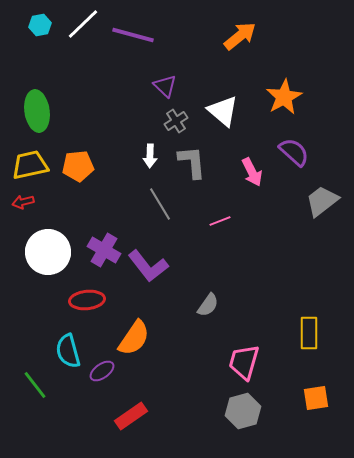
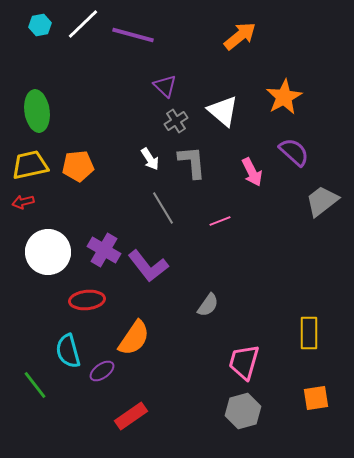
white arrow: moved 3 px down; rotated 35 degrees counterclockwise
gray line: moved 3 px right, 4 px down
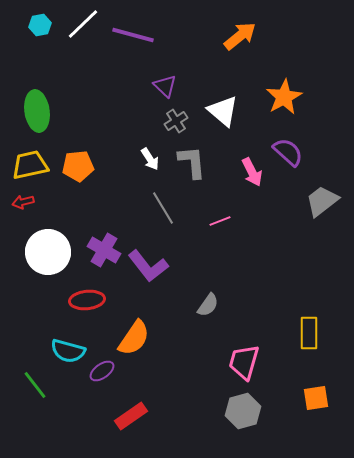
purple semicircle: moved 6 px left
cyan semicircle: rotated 60 degrees counterclockwise
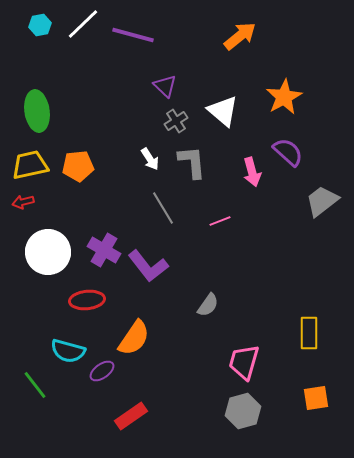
pink arrow: rotated 12 degrees clockwise
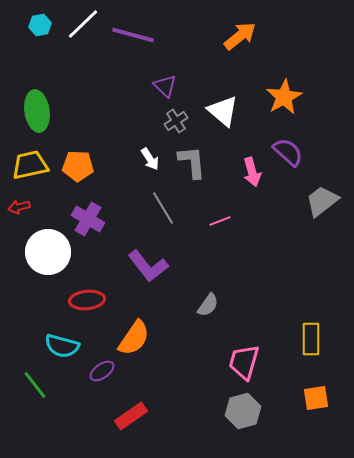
orange pentagon: rotated 8 degrees clockwise
red arrow: moved 4 px left, 5 px down
purple cross: moved 16 px left, 31 px up
yellow rectangle: moved 2 px right, 6 px down
cyan semicircle: moved 6 px left, 5 px up
